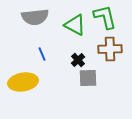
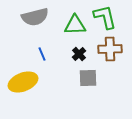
gray semicircle: rotated 8 degrees counterclockwise
green triangle: rotated 30 degrees counterclockwise
black cross: moved 1 px right, 6 px up
yellow ellipse: rotated 12 degrees counterclockwise
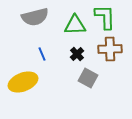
green L-shape: rotated 12 degrees clockwise
black cross: moved 2 px left
gray square: rotated 30 degrees clockwise
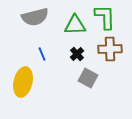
yellow ellipse: rotated 56 degrees counterclockwise
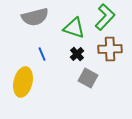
green L-shape: rotated 44 degrees clockwise
green triangle: moved 1 px left, 3 px down; rotated 20 degrees clockwise
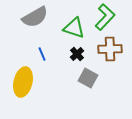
gray semicircle: rotated 16 degrees counterclockwise
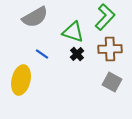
green triangle: moved 1 px left, 4 px down
blue line: rotated 32 degrees counterclockwise
gray square: moved 24 px right, 4 px down
yellow ellipse: moved 2 px left, 2 px up
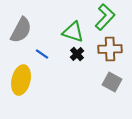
gray semicircle: moved 14 px left, 13 px down; rotated 32 degrees counterclockwise
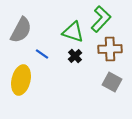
green L-shape: moved 4 px left, 2 px down
black cross: moved 2 px left, 2 px down
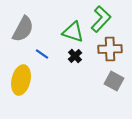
gray semicircle: moved 2 px right, 1 px up
gray square: moved 2 px right, 1 px up
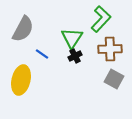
green triangle: moved 1 px left, 6 px down; rotated 45 degrees clockwise
black cross: rotated 16 degrees clockwise
gray square: moved 2 px up
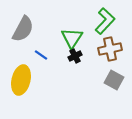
green L-shape: moved 4 px right, 2 px down
brown cross: rotated 10 degrees counterclockwise
blue line: moved 1 px left, 1 px down
gray square: moved 1 px down
